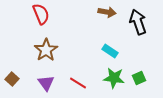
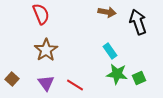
cyan rectangle: rotated 21 degrees clockwise
green star: moved 3 px right, 4 px up
red line: moved 3 px left, 2 px down
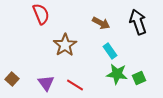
brown arrow: moved 6 px left, 11 px down; rotated 18 degrees clockwise
brown star: moved 19 px right, 5 px up
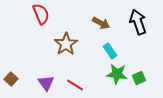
brown star: moved 1 px right, 1 px up
brown square: moved 1 px left
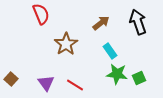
brown arrow: rotated 66 degrees counterclockwise
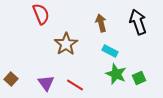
brown arrow: rotated 66 degrees counterclockwise
cyan rectangle: rotated 28 degrees counterclockwise
green star: moved 1 px left; rotated 15 degrees clockwise
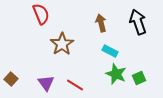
brown star: moved 4 px left
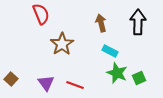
black arrow: rotated 20 degrees clockwise
green star: moved 1 px right, 1 px up
red line: rotated 12 degrees counterclockwise
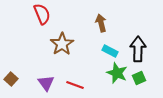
red semicircle: moved 1 px right
black arrow: moved 27 px down
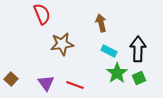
brown star: rotated 25 degrees clockwise
cyan rectangle: moved 1 px left
green star: rotated 15 degrees clockwise
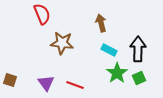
brown star: moved 1 px up; rotated 15 degrees clockwise
cyan rectangle: moved 1 px up
brown square: moved 1 px left, 1 px down; rotated 24 degrees counterclockwise
